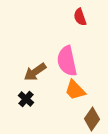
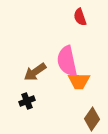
orange trapezoid: moved 4 px right, 9 px up; rotated 45 degrees counterclockwise
black cross: moved 1 px right, 2 px down; rotated 28 degrees clockwise
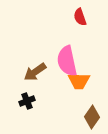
brown diamond: moved 2 px up
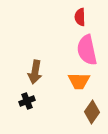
red semicircle: rotated 18 degrees clockwise
pink semicircle: moved 20 px right, 11 px up
brown arrow: rotated 45 degrees counterclockwise
brown diamond: moved 5 px up
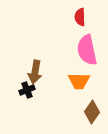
black cross: moved 11 px up
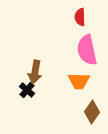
black cross: rotated 28 degrees counterclockwise
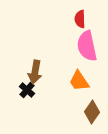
red semicircle: moved 2 px down
pink semicircle: moved 4 px up
orange trapezoid: rotated 55 degrees clockwise
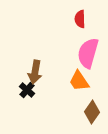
pink semicircle: moved 1 px right, 7 px down; rotated 28 degrees clockwise
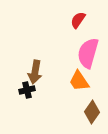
red semicircle: moved 2 px left, 1 px down; rotated 36 degrees clockwise
black cross: rotated 35 degrees clockwise
